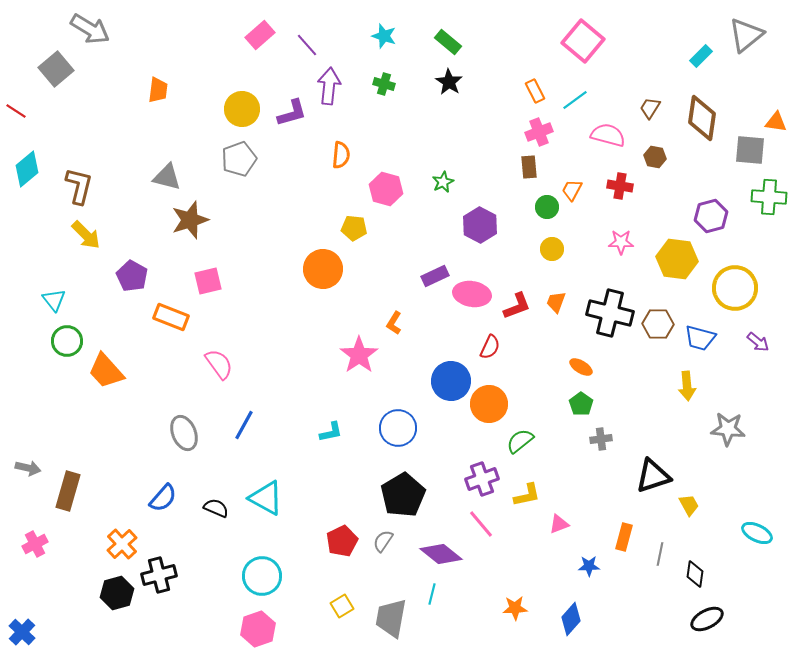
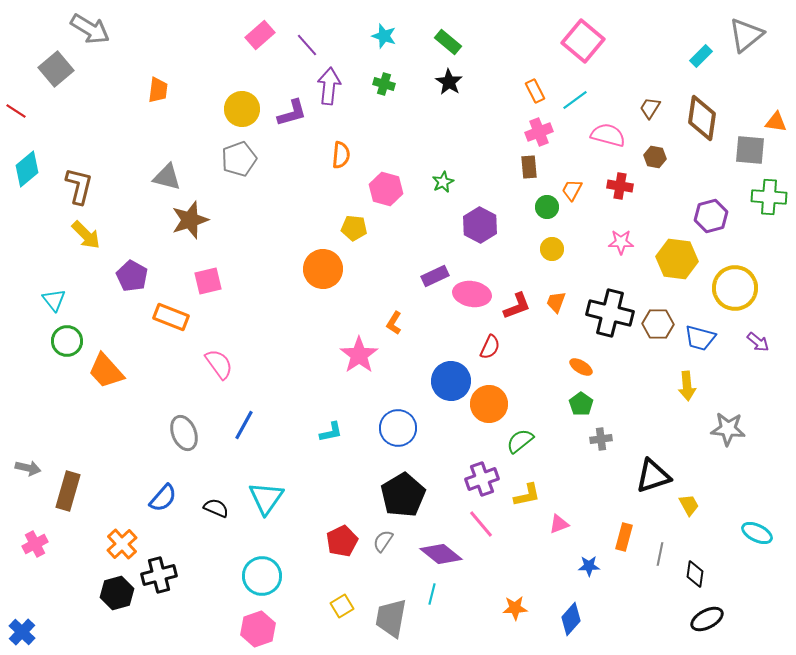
cyan triangle at (266, 498): rotated 36 degrees clockwise
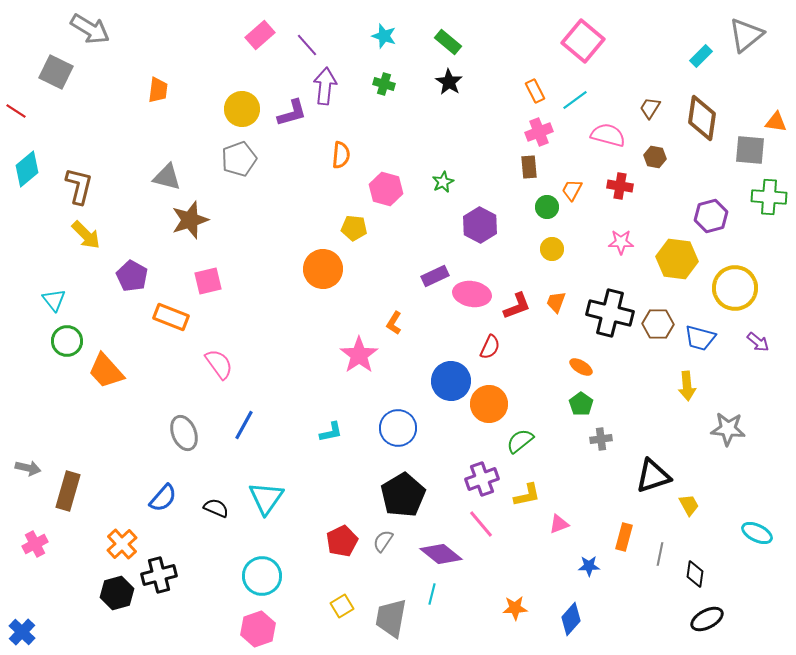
gray square at (56, 69): moved 3 px down; rotated 24 degrees counterclockwise
purple arrow at (329, 86): moved 4 px left
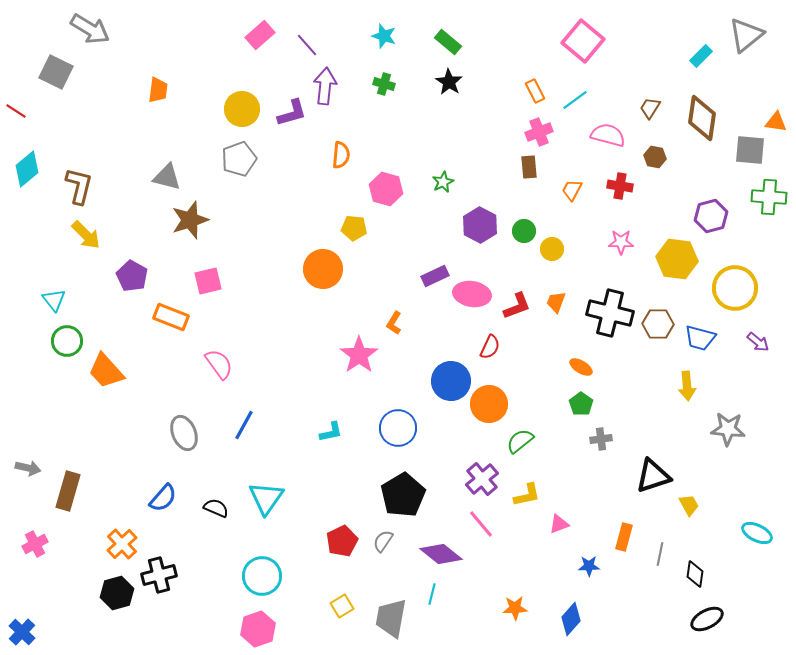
green circle at (547, 207): moved 23 px left, 24 px down
purple cross at (482, 479): rotated 20 degrees counterclockwise
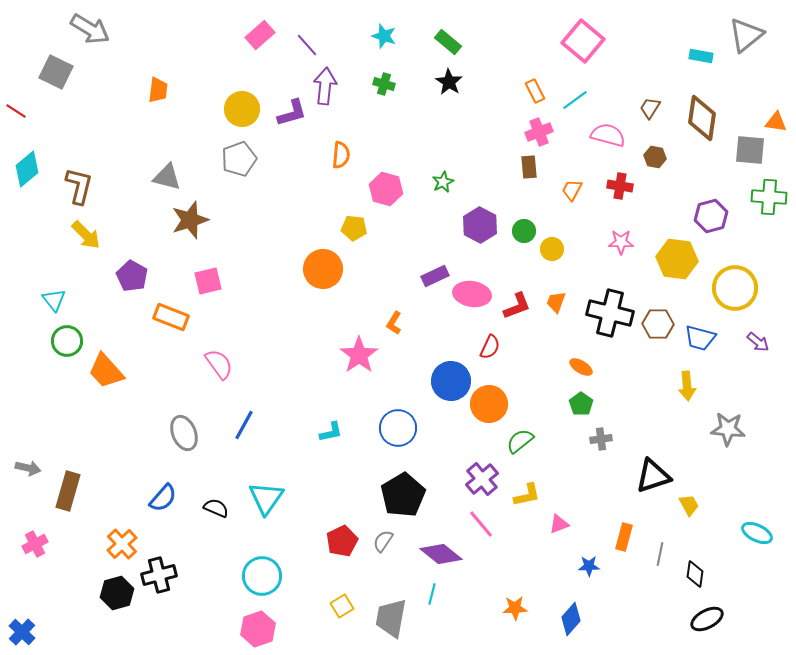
cyan rectangle at (701, 56): rotated 55 degrees clockwise
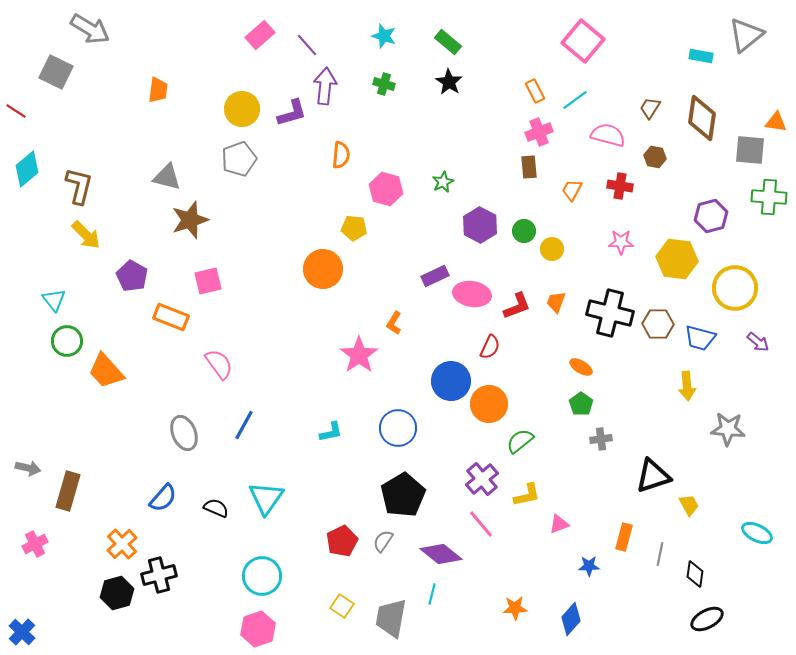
yellow square at (342, 606): rotated 25 degrees counterclockwise
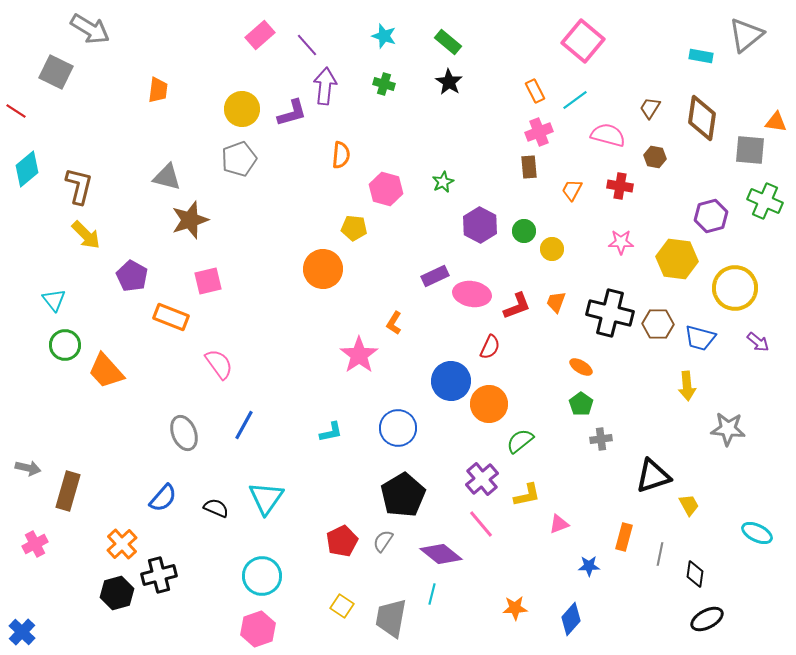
green cross at (769, 197): moved 4 px left, 4 px down; rotated 20 degrees clockwise
green circle at (67, 341): moved 2 px left, 4 px down
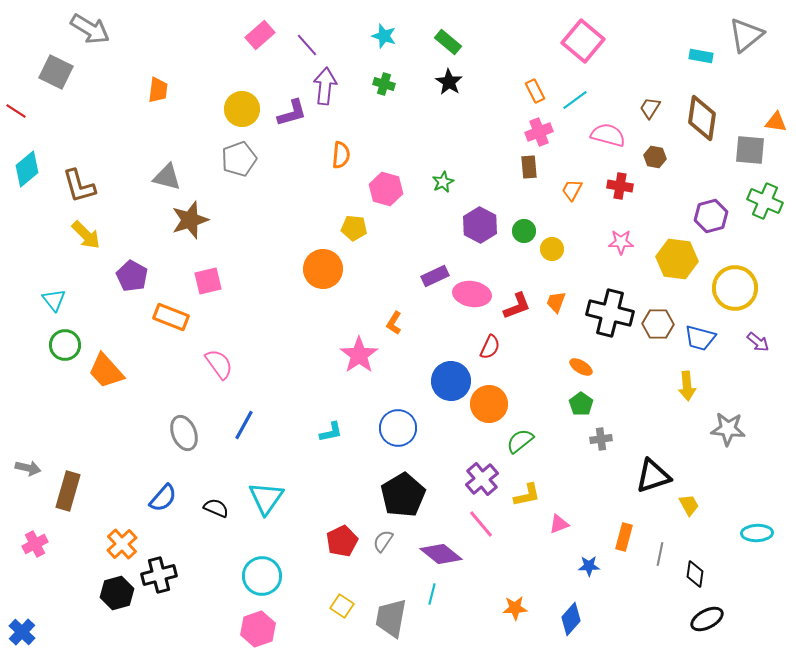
brown L-shape at (79, 186): rotated 150 degrees clockwise
cyan ellipse at (757, 533): rotated 28 degrees counterclockwise
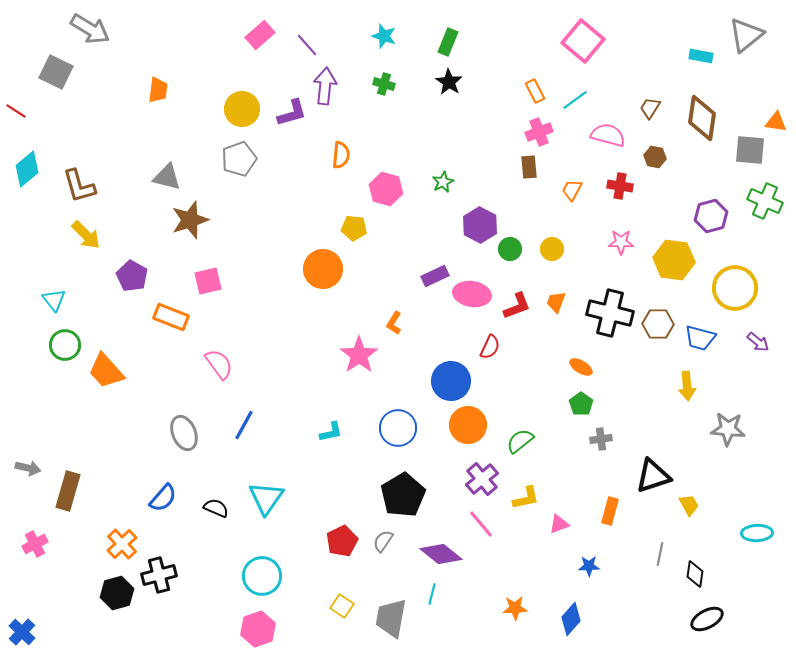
green rectangle at (448, 42): rotated 72 degrees clockwise
green circle at (524, 231): moved 14 px left, 18 px down
yellow hexagon at (677, 259): moved 3 px left, 1 px down
orange circle at (489, 404): moved 21 px left, 21 px down
yellow L-shape at (527, 495): moved 1 px left, 3 px down
orange rectangle at (624, 537): moved 14 px left, 26 px up
